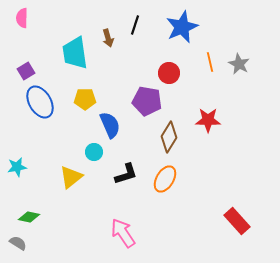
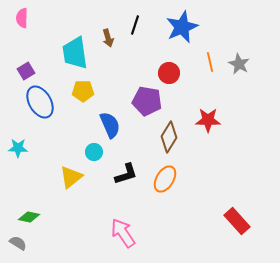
yellow pentagon: moved 2 px left, 8 px up
cyan star: moved 1 px right, 19 px up; rotated 12 degrees clockwise
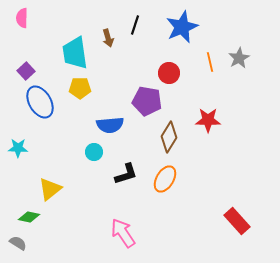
gray star: moved 6 px up; rotated 15 degrees clockwise
purple square: rotated 12 degrees counterclockwise
yellow pentagon: moved 3 px left, 3 px up
blue semicircle: rotated 108 degrees clockwise
yellow triangle: moved 21 px left, 12 px down
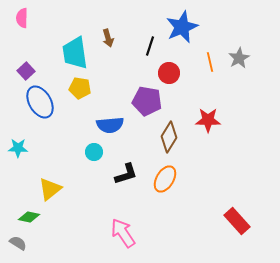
black line: moved 15 px right, 21 px down
yellow pentagon: rotated 10 degrees clockwise
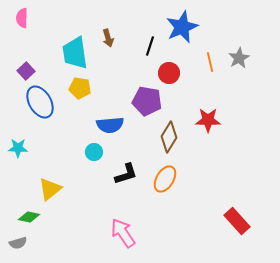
gray semicircle: rotated 132 degrees clockwise
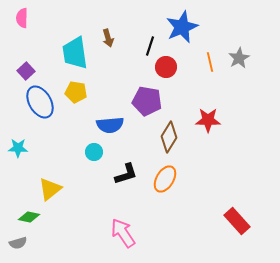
red circle: moved 3 px left, 6 px up
yellow pentagon: moved 4 px left, 4 px down
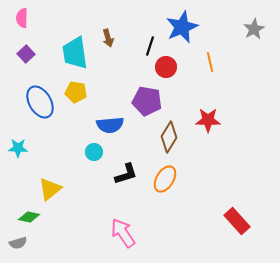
gray star: moved 15 px right, 29 px up
purple square: moved 17 px up
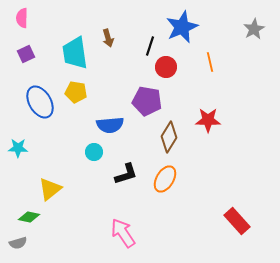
purple square: rotated 18 degrees clockwise
